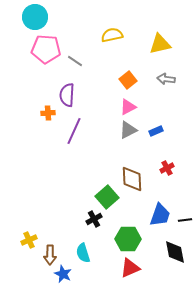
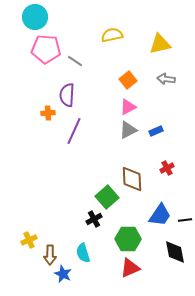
blue trapezoid: rotated 15 degrees clockwise
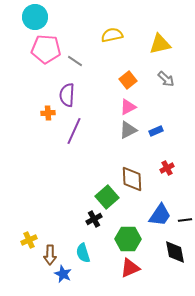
gray arrow: rotated 144 degrees counterclockwise
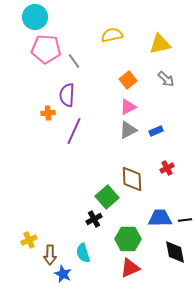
gray line: moved 1 px left; rotated 21 degrees clockwise
blue trapezoid: moved 3 px down; rotated 125 degrees counterclockwise
